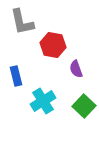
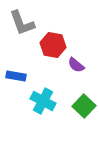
gray L-shape: moved 1 px down; rotated 8 degrees counterclockwise
purple semicircle: moved 4 px up; rotated 30 degrees counterclockwise
blue rectangle: rotated 66 degrees counterclockwise
cyan cross: rotated 30 degrees counterclockwise
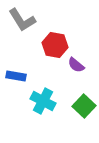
gray L-shape: moved 3 px up; rotated 12 degrees counterclockwise
red hexagon: moved 2 px right
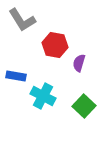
purple semicircle: moved 3 px right, 2 px up; rotated 66 degrees clockwise
cyan cross: moved 5 px up
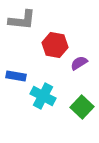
gray L-shape: rotated 52 degrees counterclockwise
purple semicircle: rotated 42 degrees clockwise
green square: moved 2 px left, 1 px down
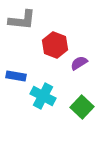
red hexagon: rotated 10 degrees clockwise
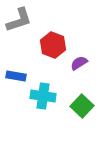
gray L-shape: moved 3 px left; rotated 24 degrees counterclockwise
red hexagon: moved 2 px left
cyan cross: rotated 20 degrees counterclockwise
green square: moved 1 px up
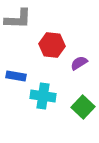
gray L-shape: moved 1 px left, 1 px up; rotated 20 degrees clockwise
red hexagon: moved 1 px left; rotated 15 degrees counterclockwise
green square: moved 1 px right, 1 px down
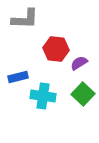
gray L-shape: moved 7 px right
red hexagon: moved 4 px right, 4 px down
blue rectangle: moved 2 px right, 1 px down; rotated 24 degrees counterclockwise
green square: moved 13 px up
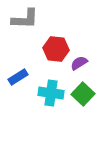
blue rectangle: rotated 18 degrees counterclockwise
cyan cross: moved 8 px right, 3 px up
